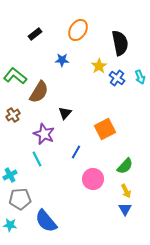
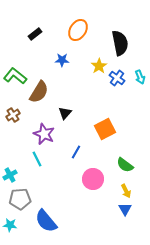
green semicircle: moved 1 px up; rotated 84 degrees clockwise
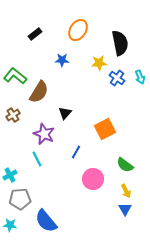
yellow star: moved 3 px up; rotated 28 degrees clockwise
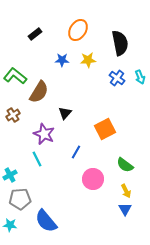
yellow star: moved 11 px left, 3 px up
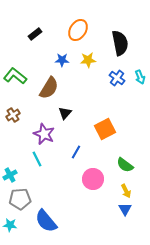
brown semicircle: moved 10 px right, 4 px up
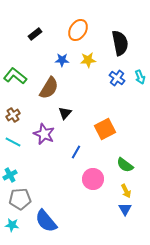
cyan line: moved 24 px left, 17 px up; rotated 35 degrees counterclockwise
cyan star: moved 2 px right
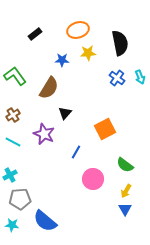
orange ellipse: rotated 40 degrees clockwise
yellow star: moved 7 px up
green L-shape: rotated 15 degrees clockwise
yellow arrow: rotated 56 degrees clockwise
blue semicircle: moved 1 px left; rotated 10 degrees counterclockwise
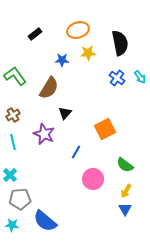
cyan arrow: rotated 16 degrees counterclockwise
cyan line: rotated 49 degrees clockwise
cyan cross: rotated 16 degrees counterclockwise
